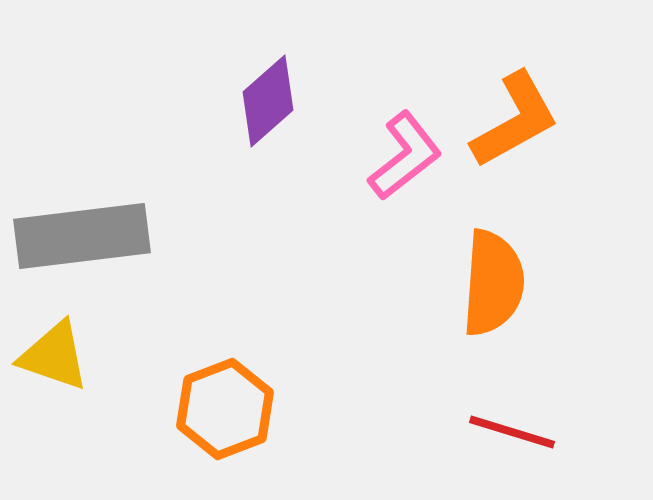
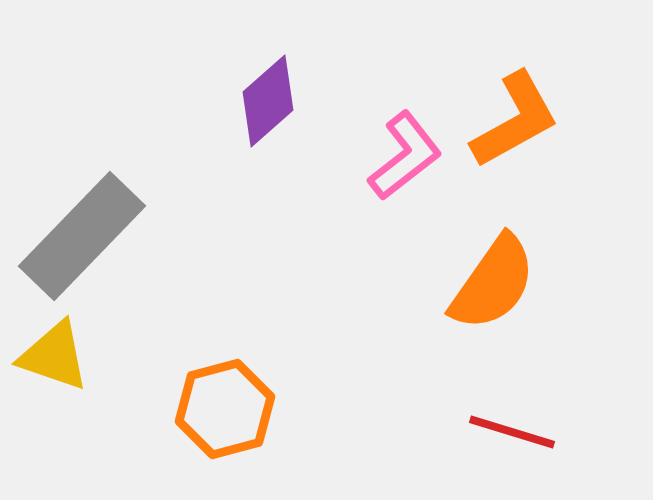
gray rectangle: rotated 39 degrees counterclockwise
orange semicircle: rotated 31 degrees clockwise
orange hexagon: rotated 6 degrees clockwise
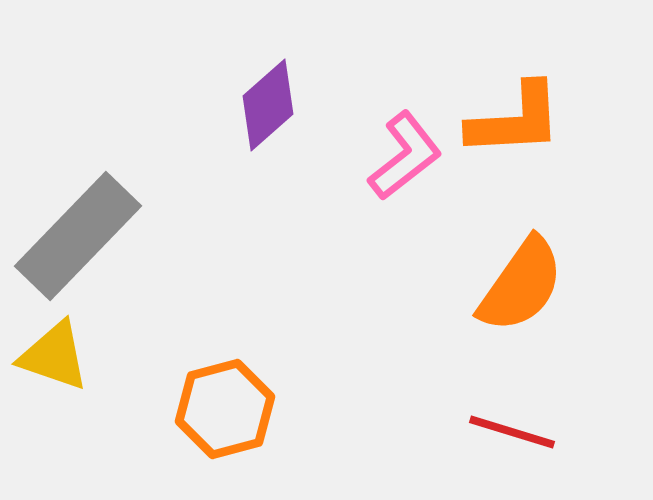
purple diamond: moved 4 px down
orange L-shape: rotated 26 degrees clockwise
gray rectangle: moved 4 px left
orange semicircle: moved 28 px right, 2 px down
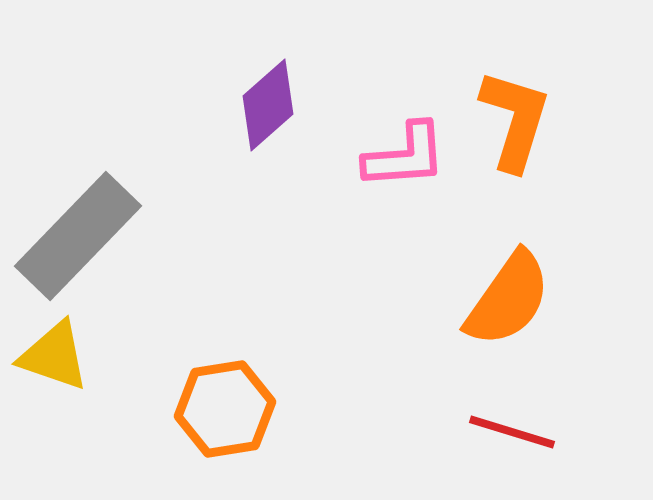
orange L-shape: rotated 70 degrees counterclockwise
pink L-shape: rotated 34 degrees clockwise
orange semicircle: moved 13 px left, 14 px down
orange hexagon: rotated 6 degrees clockwise
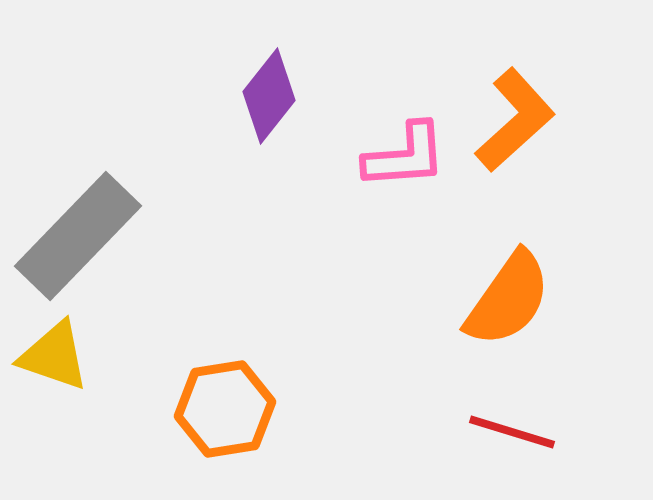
purple diamond: moved 1 px right, 9 px up; rotated 10 degrees counterclockwise
orange L-shape: rotated 31 degrees clockwise
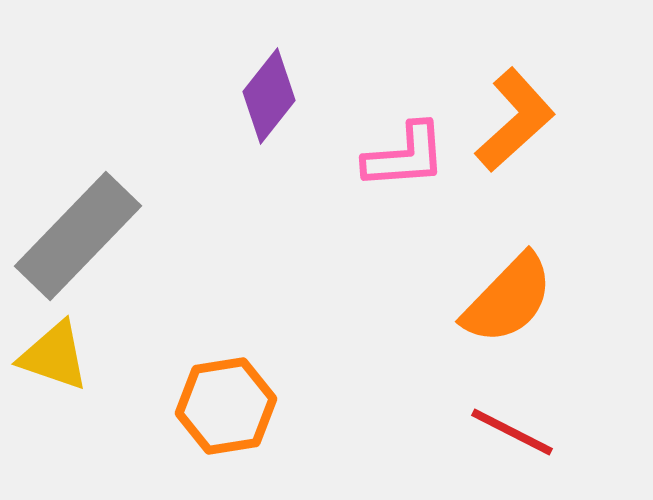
orange semicircle: rotated 9 degrees clockwise
orange hexagon: moved 1 px right, 3 px up
red line: rotated 10 degrees clockwise
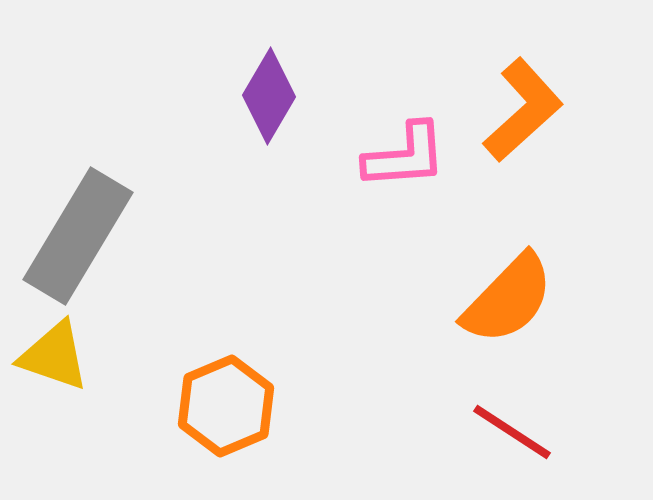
purple diamond: rotated 8 degrees counterclockwise
orange L-shape: moved 8 px right, 10 px up
gray rectangle: rotated 13 degrees counterclockwise
orange hexagon: rotated 14 degrees counterclockwise
red line: rotated 6 degrees clockwise
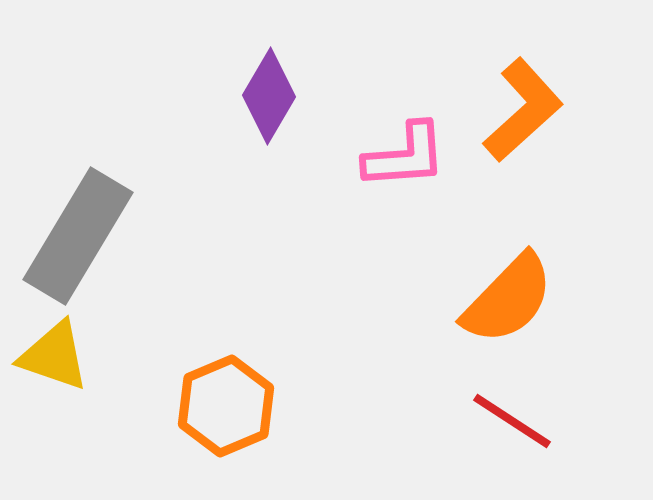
red line: moved 11 px up
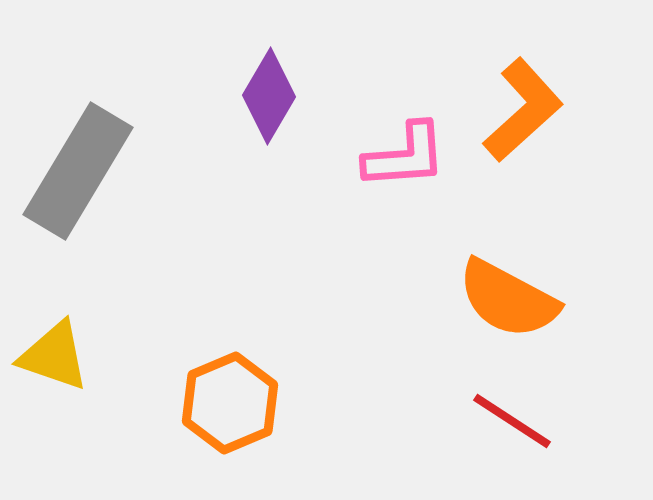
gray rectangle: moved 65 px up
orange semicircle: rotated 74 degrees clockwise
orange hexagon: moved 4 px right, 3 px up
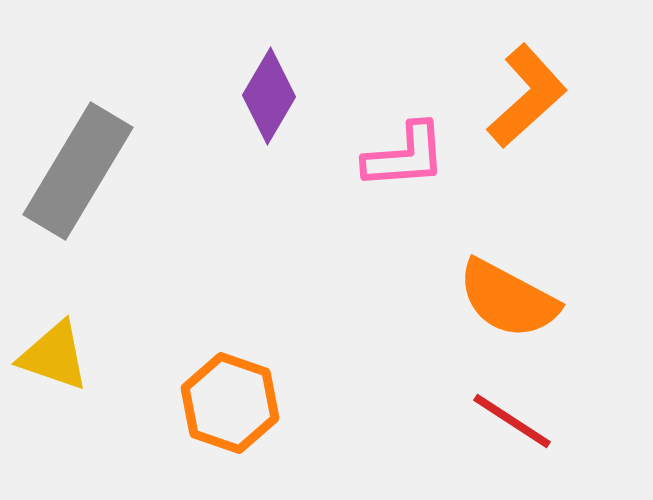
orange L-shape: moved 4 px right, 14 px up
orange hexagon: rotated 18 degrees counterclockwise
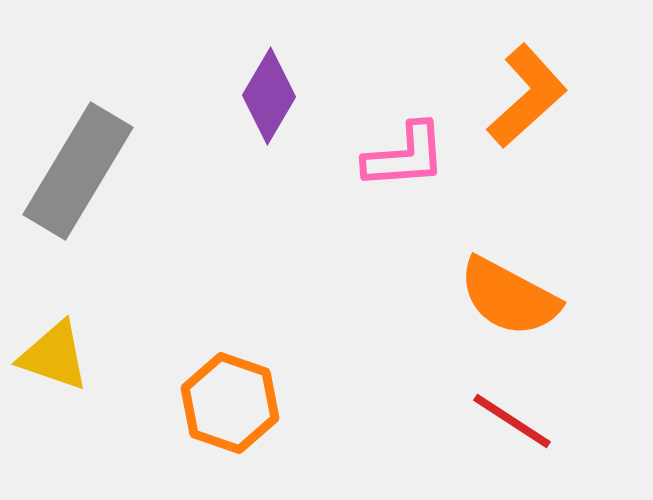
orange semicircle: moved 1 px right, 2 px up
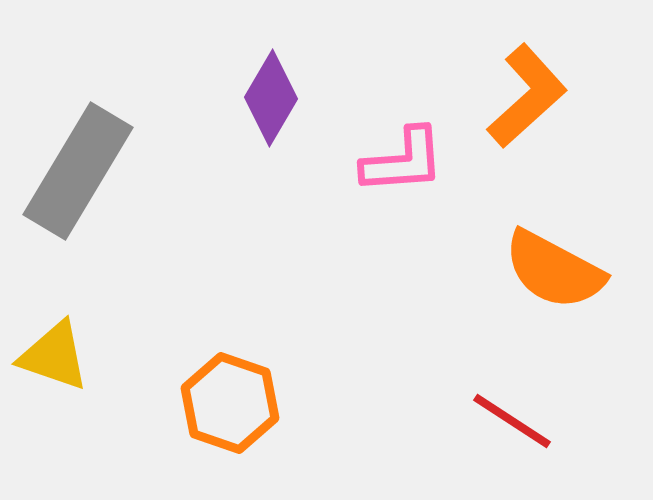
purple diamond: moved 2 px right, 2 px down
pink L-shape: moved 2 px left, 5 px down
orange semicircle: moved 45 px right, 27 px up
